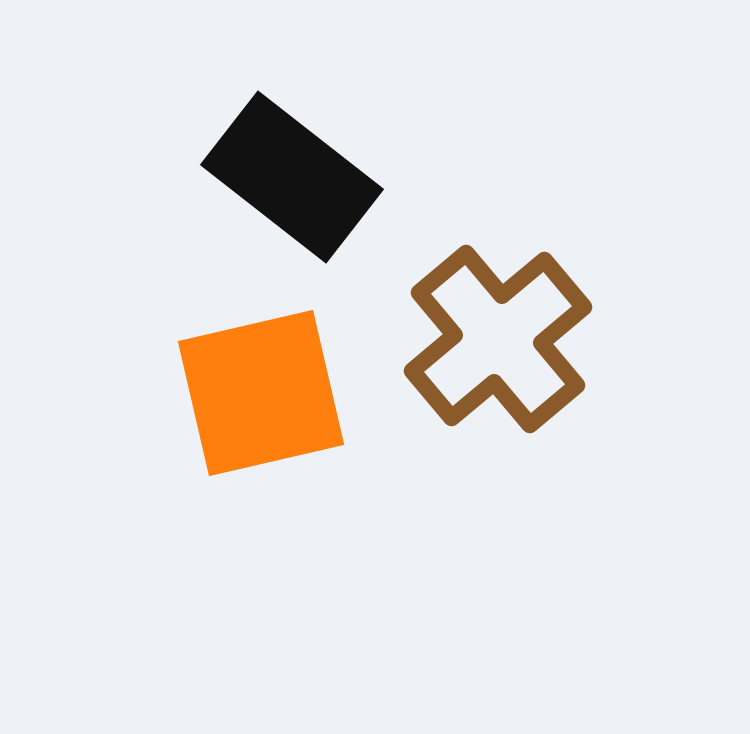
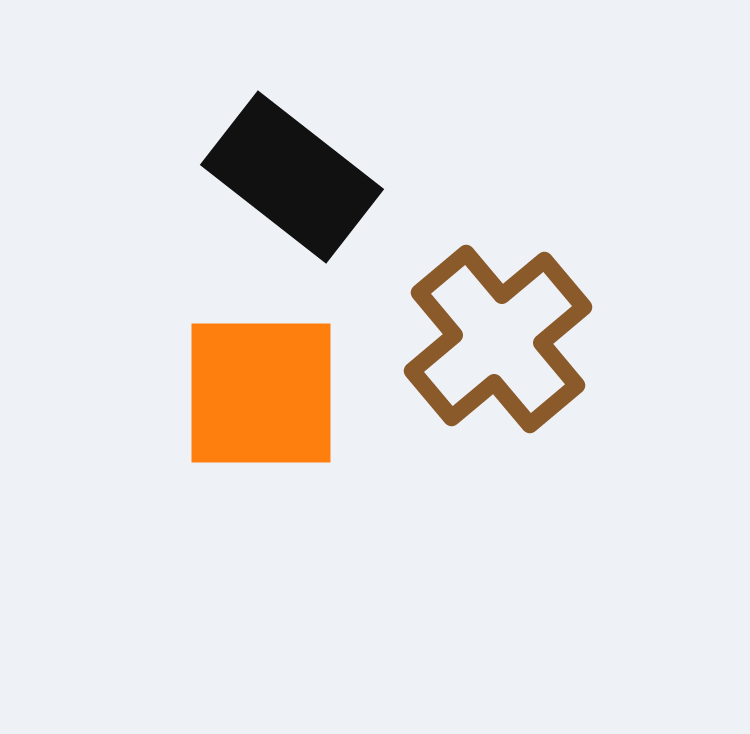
orange square: rotated 13 degrees clockwise
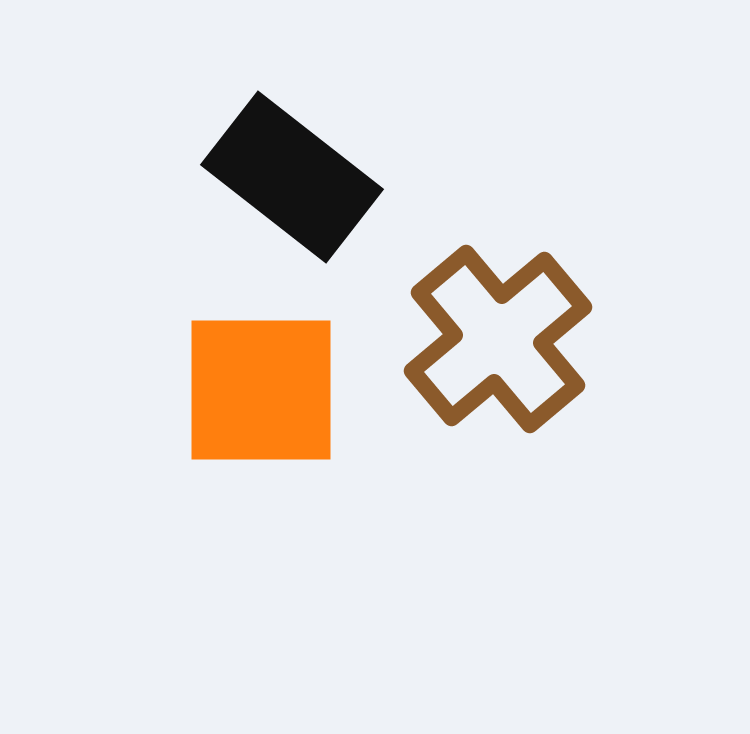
orange square: moved 3 px up
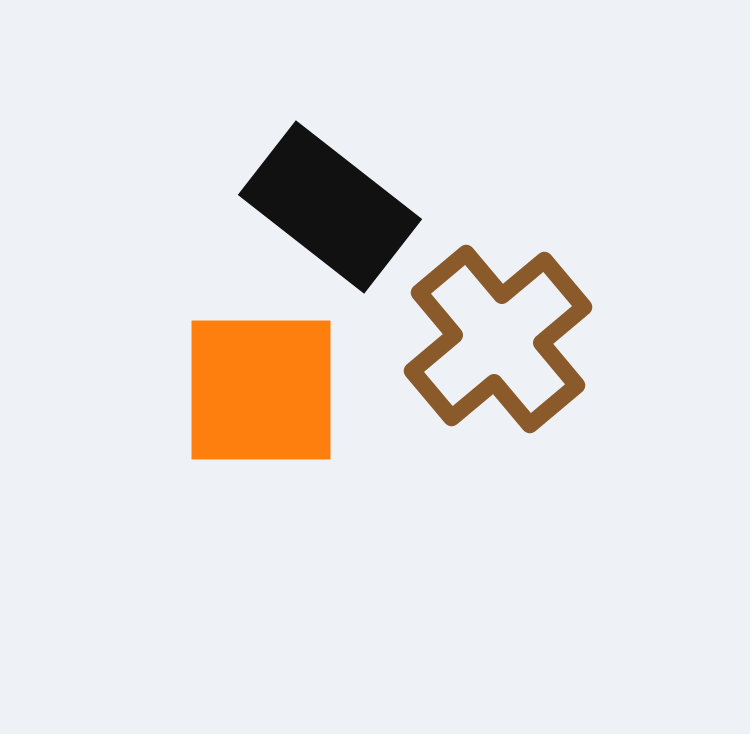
black rectangle: moved 38 px right, 30 px down
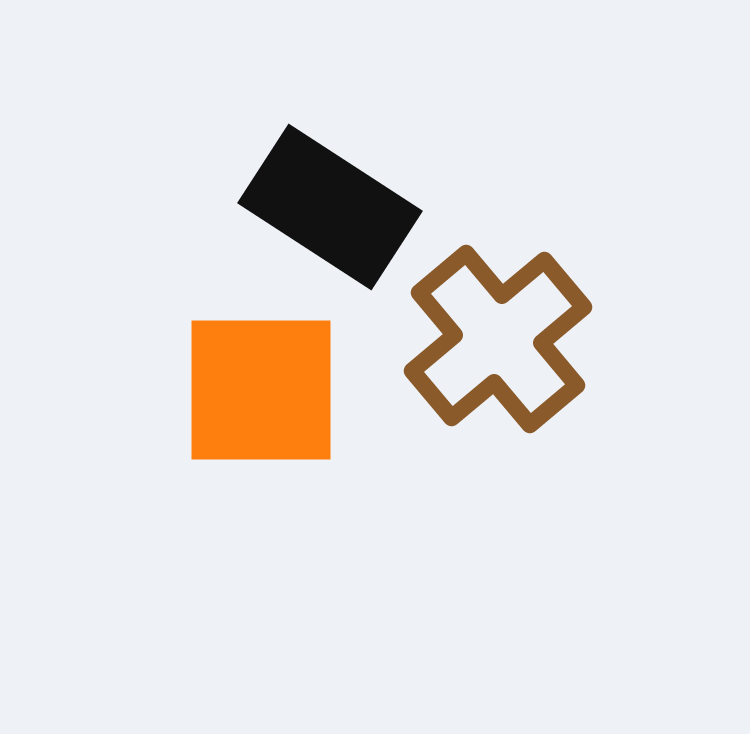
black rectangle: rotated 5 degrees counterclockwise
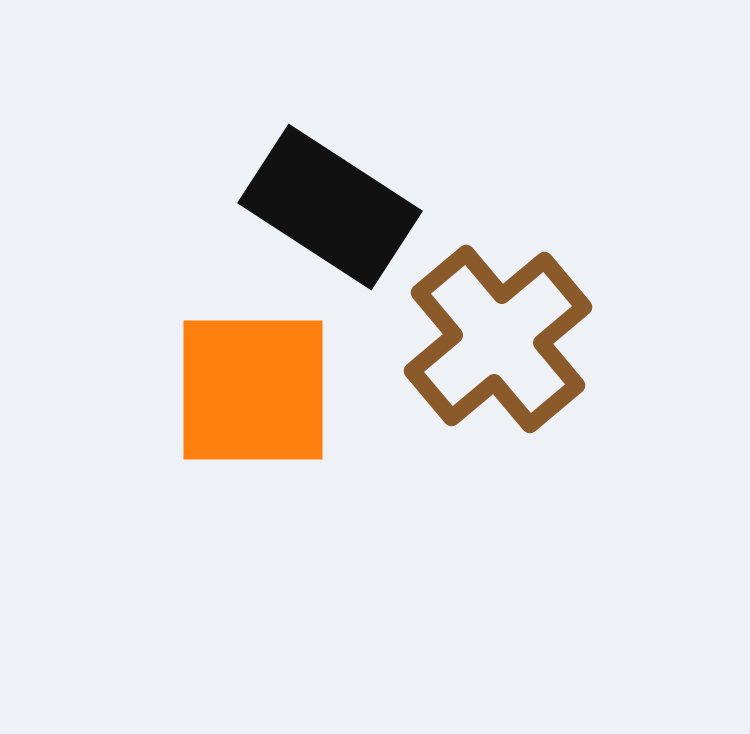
orange square: moved 8 px left
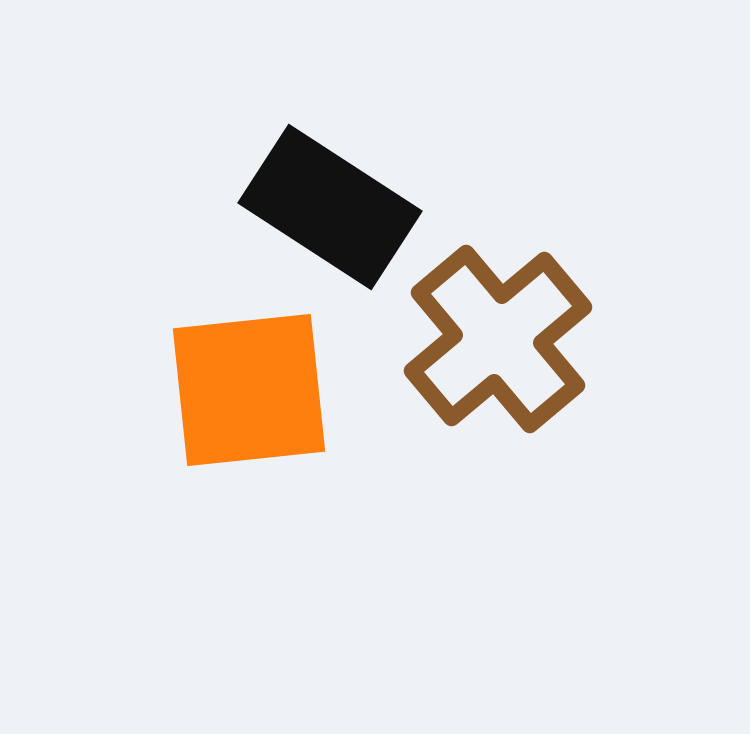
orange square: moved 4 px left; rotated 6 degrees counterclockwise
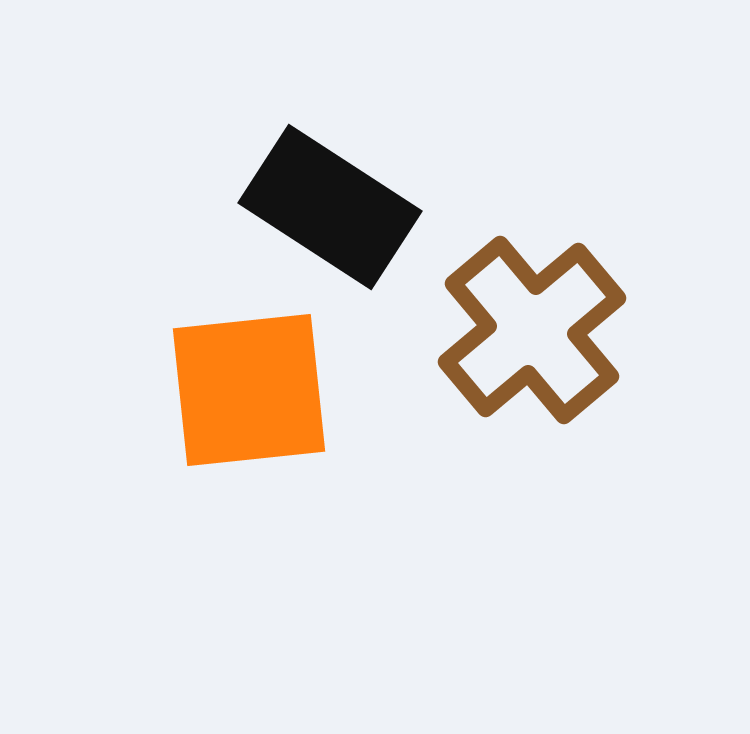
brown cross: moved 34 px right, 9 px up
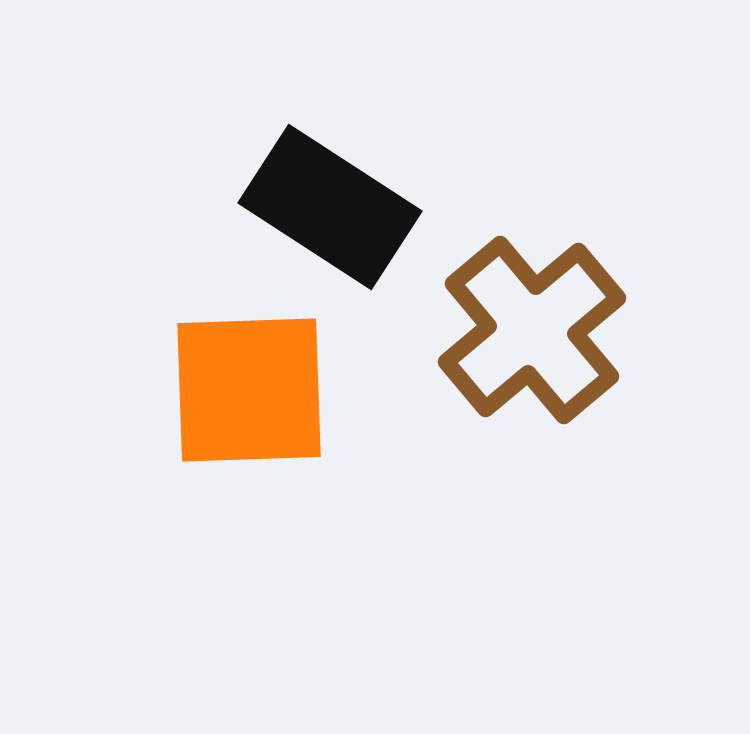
orange square: rotated 4 degrees clockwise
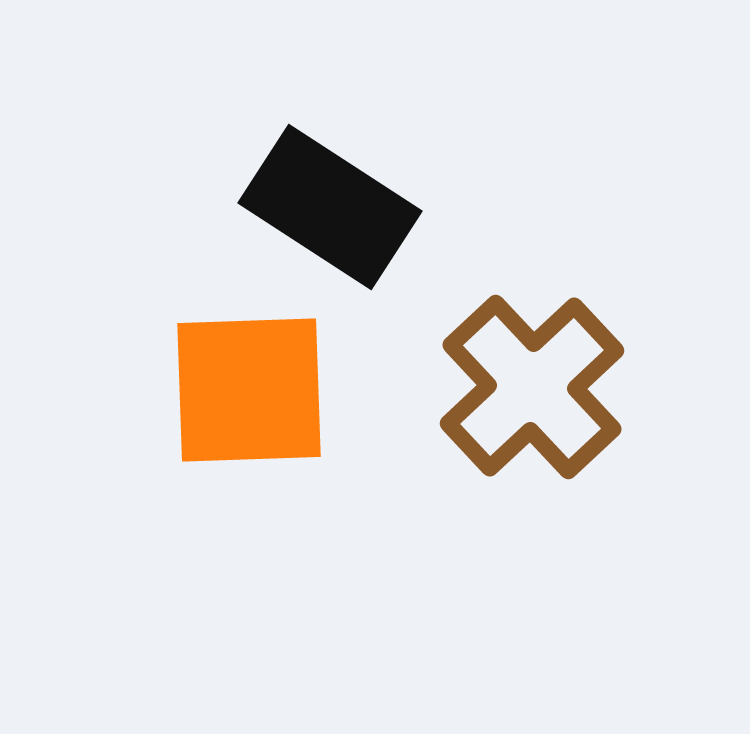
brown cross: moved 57 px down; rotated 3 degrees counterclockwise
